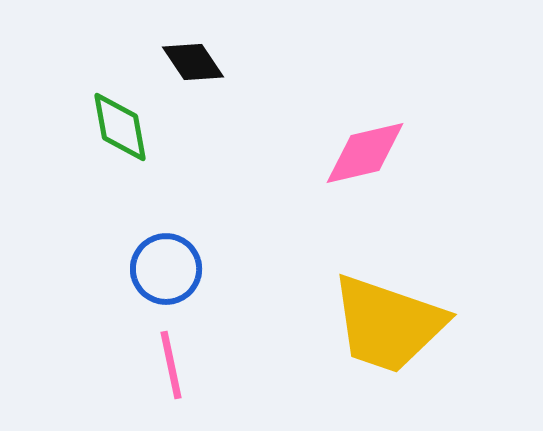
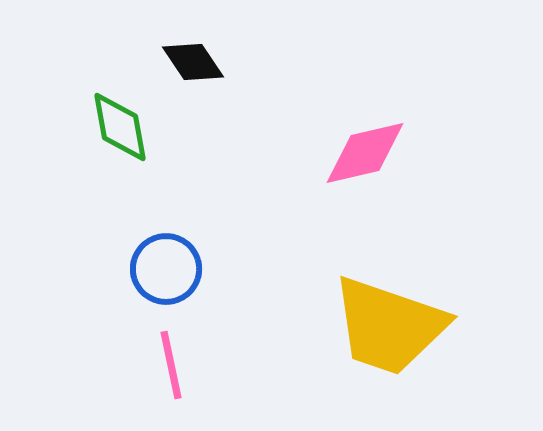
yellow trapezoid: moved 1 px right, 2 px down
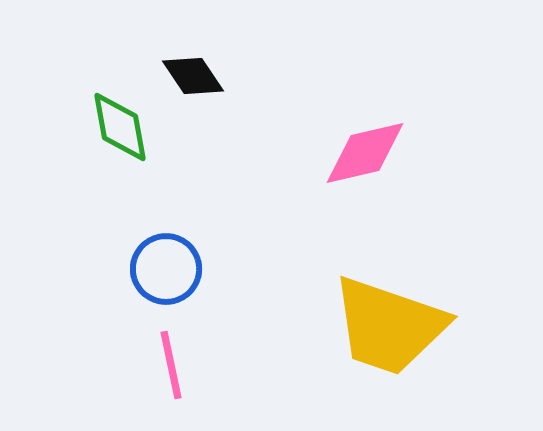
black diamond: moved 14 px down
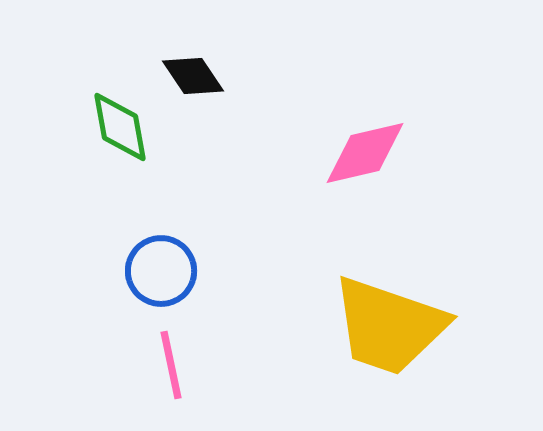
blue circle: moved 5 px left, 2 px down
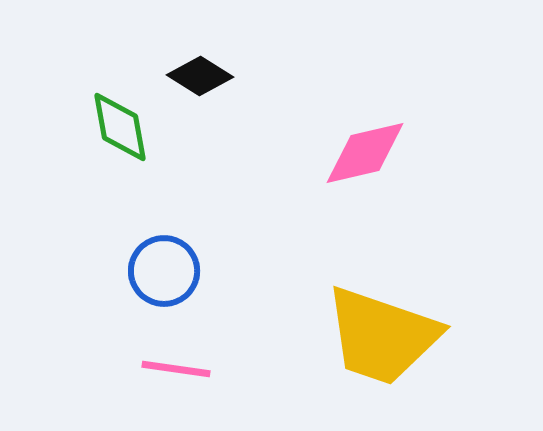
black diamond: moved 7 px right; rotated 24 degrees counterclockwise
blue circle: moved 3 px right
yellow trapezoid: moved 7 px left, 10 px down
pink line: moved 5 px right, 4 px down; rotated 70 degrees counterclockwise
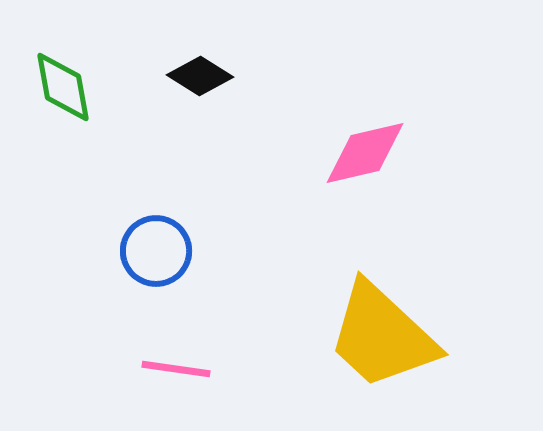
green diamond: moved 57 px left, 40 px up
blue circle: moved 8 px left, 20 px up
yellow trapezoid: rotated 24 degrees clockwise
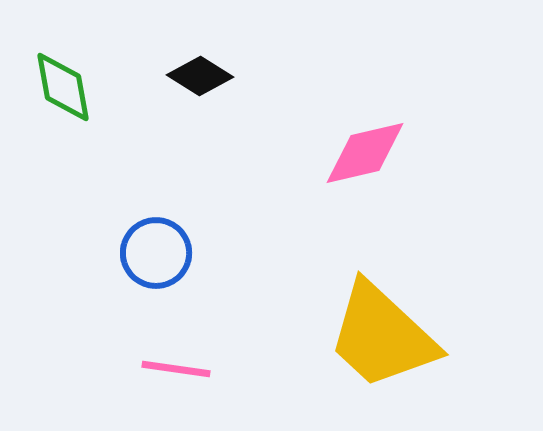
blue circle: moved 2 px down
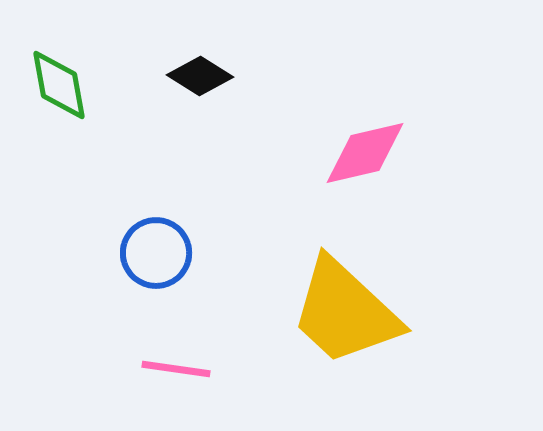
green diamond: moved 4 px left, 2 px up
yellow trapezoid: moved 37 px left, 24 px up
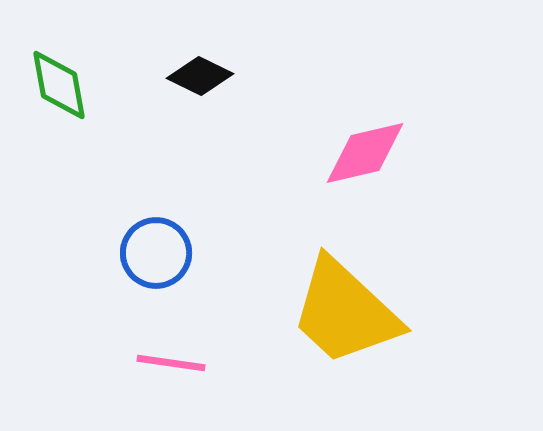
black diamond: rotated 6 degrees counterclockwise
pink line: moved 5 px left, 6 px up
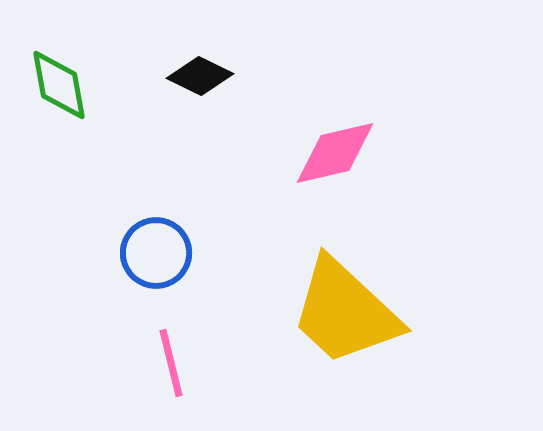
pink diamond: moved 30 px left
pink line: rotated 68 degrees clockwise
